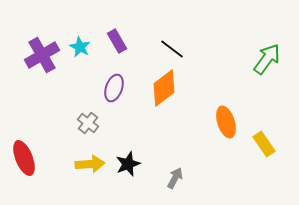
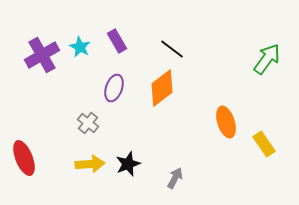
orange diamond: moved 2 px left
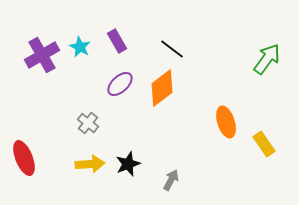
purple ellipse: moved 6 px right, 4 px up; rotated 28 degrees clockwise
gray arrow: moved 4 px left, 2 px down
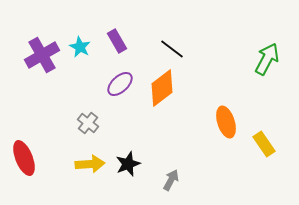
green arrow: rotated 8 degrees counterclockwise
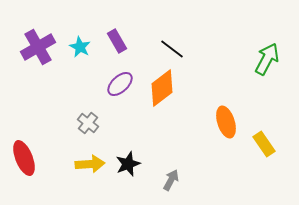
purple cross: moved 4 px left, 8 px up
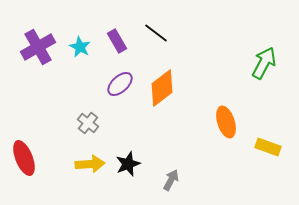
black line: moved 16 px left, 16 px up
green arrow: moved 3 px left, 4 px down
yellow rectangle: moved 4 px right, 3 px down; rotated 35 degrees counterclockwise
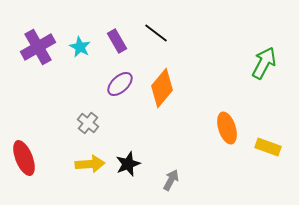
orange diamond: rotated 12 degrees counterclockwise
orange ellipse: moved 1 px right, 6 px down
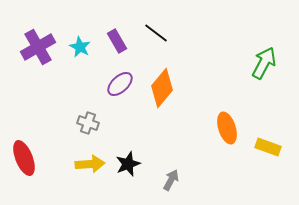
gray cross: rotated 20 degrees counterclockwise
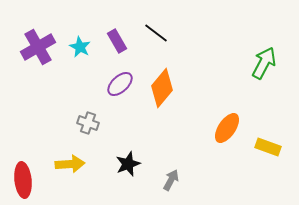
orange ellipse: rotated 52 degrees clockwise
red ellipse: moved 1 px left, 22 px down; rotated 16 degrees clockwise
yellow arrow: moved 20 px left
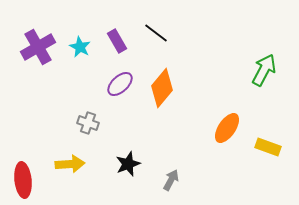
green arrow: moved 7 px down
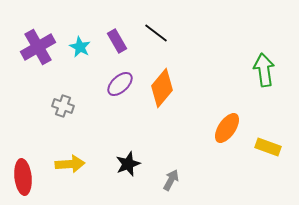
green arrow: rotated 36 degrees counterclockwise
gray cross: moved 25 px left, 17 px up
red ellipse: moved 3 px up
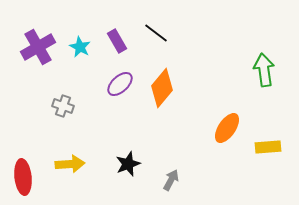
yellow rectangle: rotated 25 degrees counterclockwise
